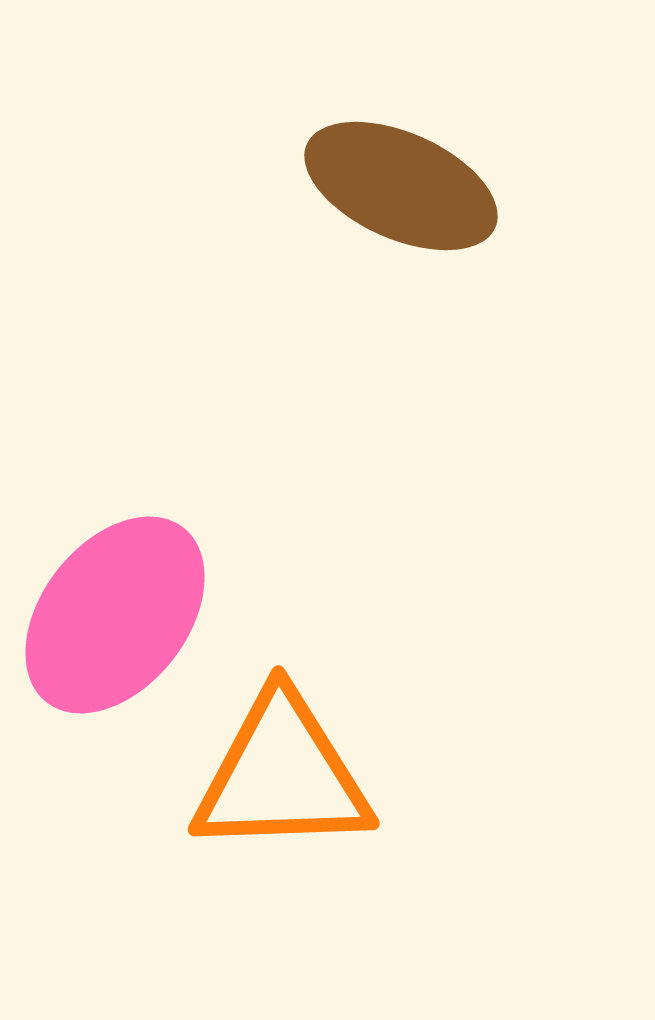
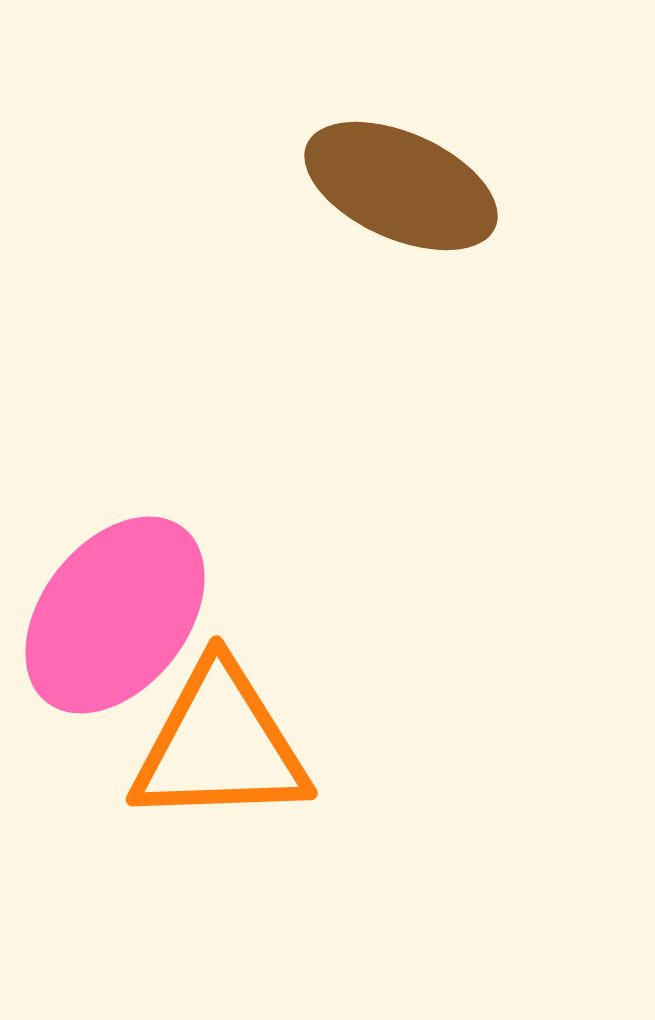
orange triangle: moved 62 px left, 30 px up
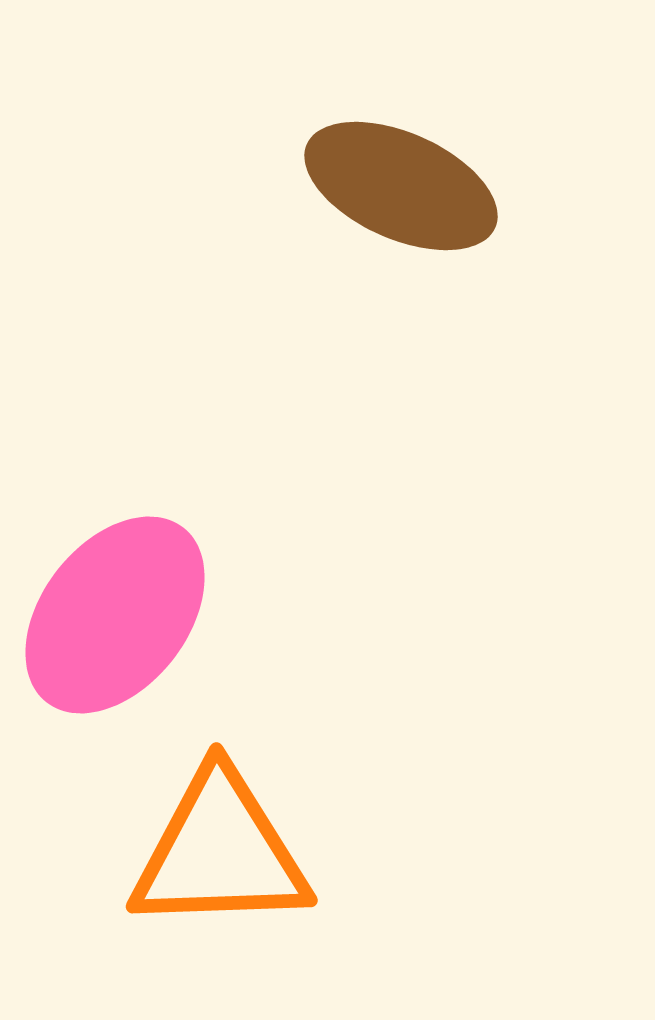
orange triangle: moved 107 px down
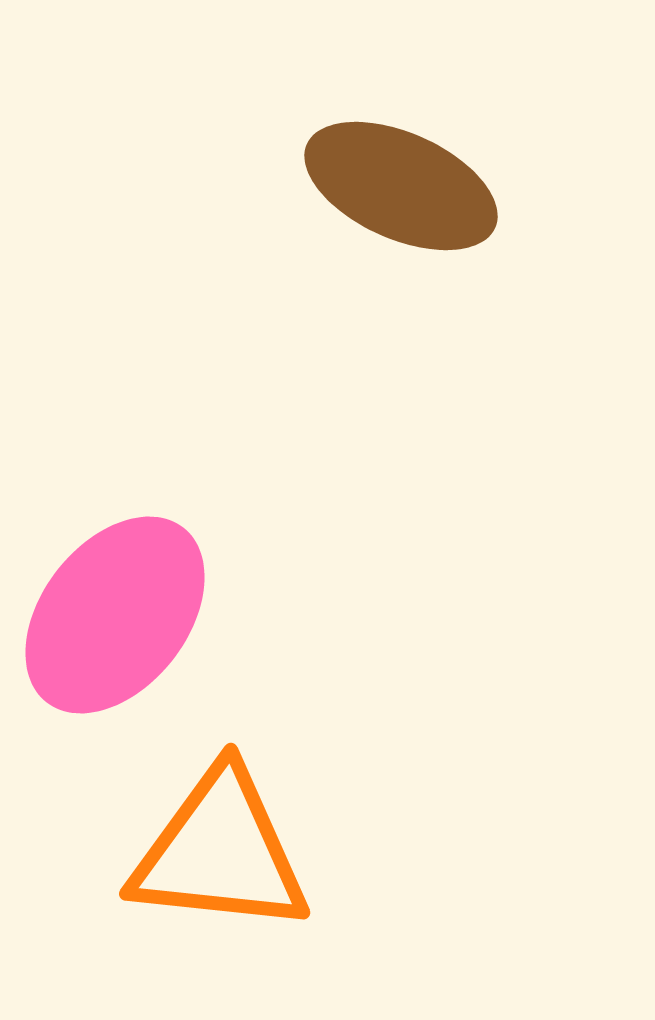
orange triangle: rotated 8 degrees clockwise
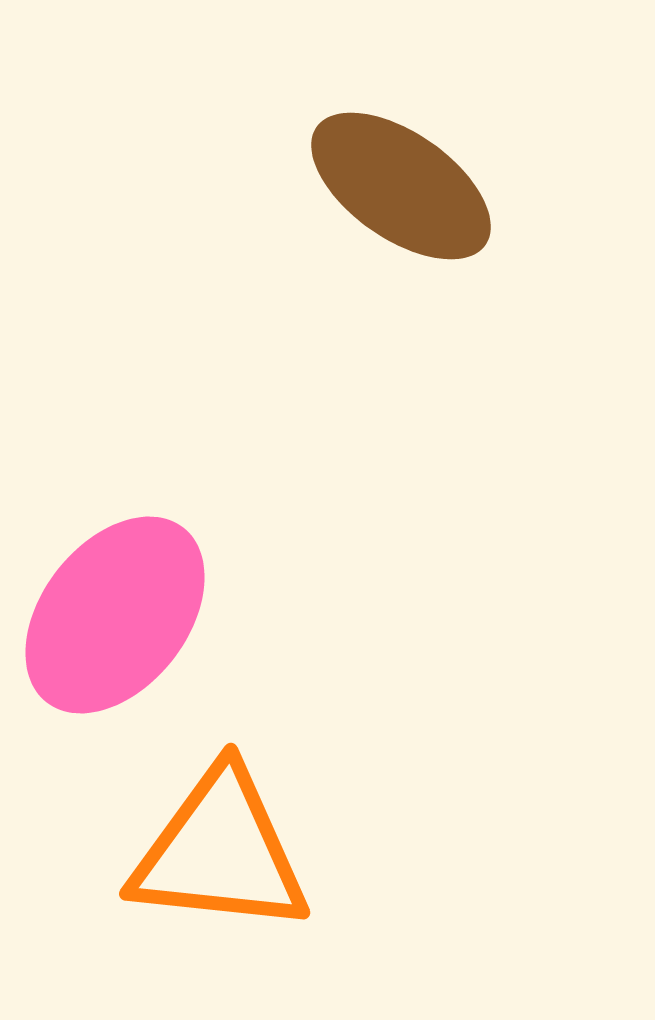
brown ellipse: rotated 11 degrees clockwise
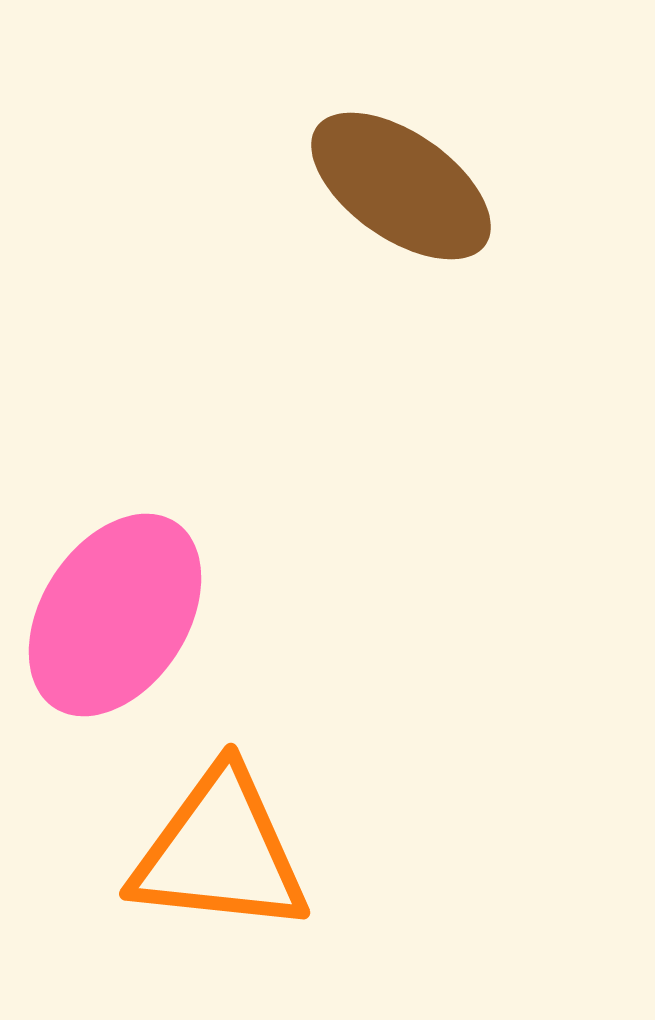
pink ellipse: rotated 5 degrees counterclockwise
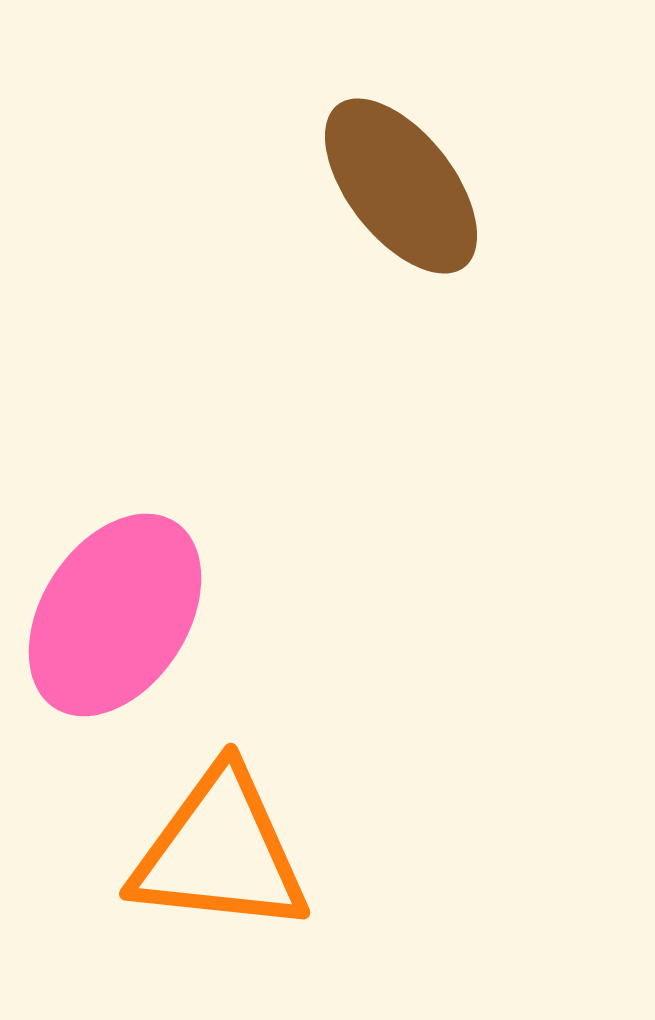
brown ellipse: rotated 17 degrees clockwise
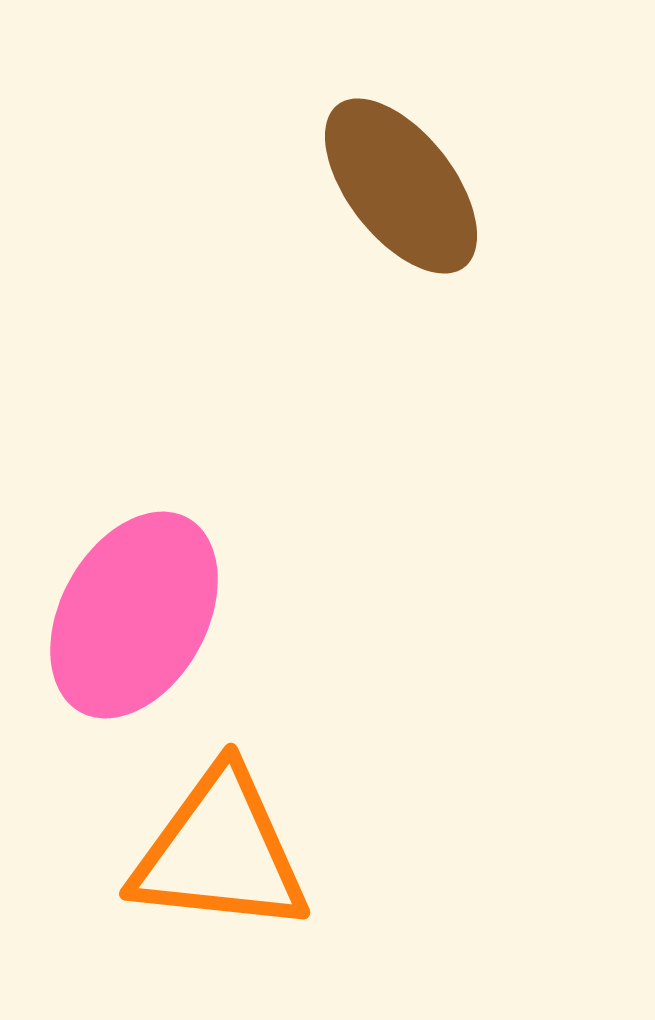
pink ellipse: moved 19 px right; rotated 4 degrees counterclockwise
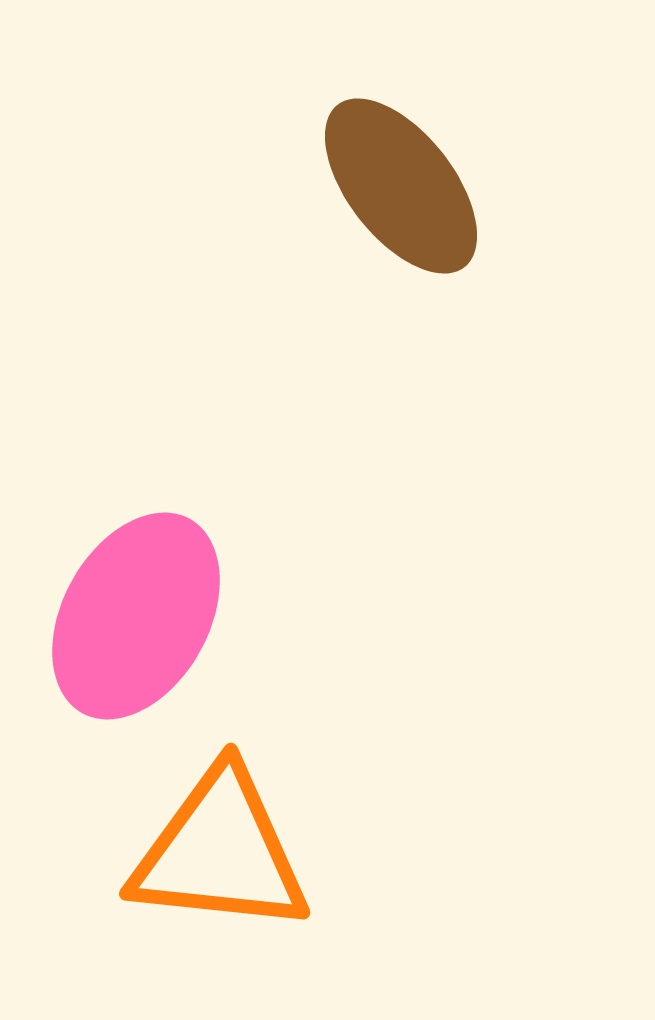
pink ellipse: moved 2 px right, 1 px down
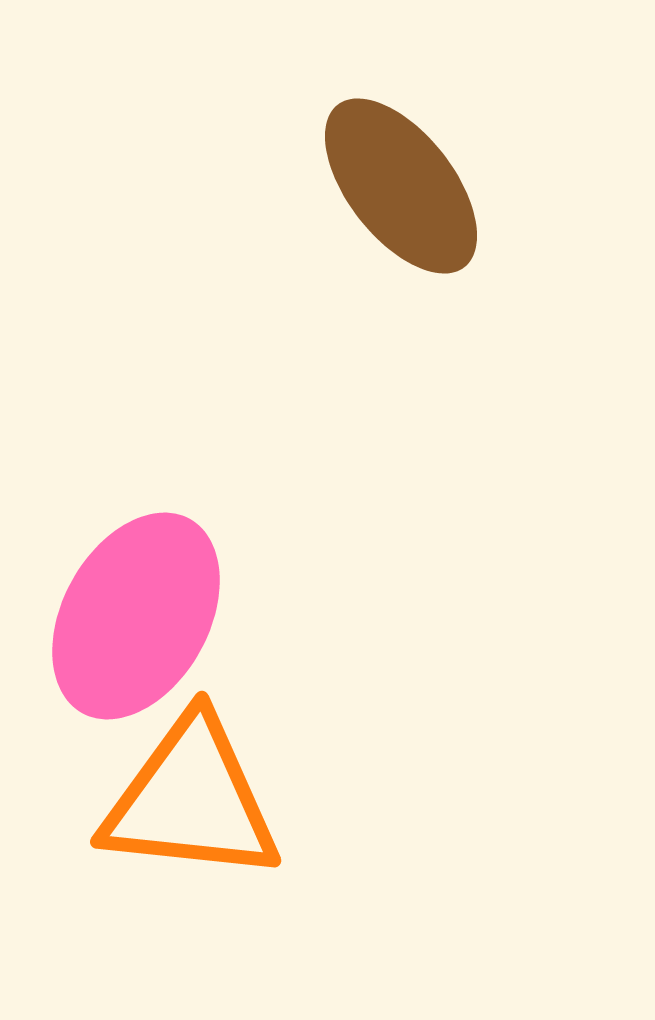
orange triangle: moved 29 px left, 52 px up
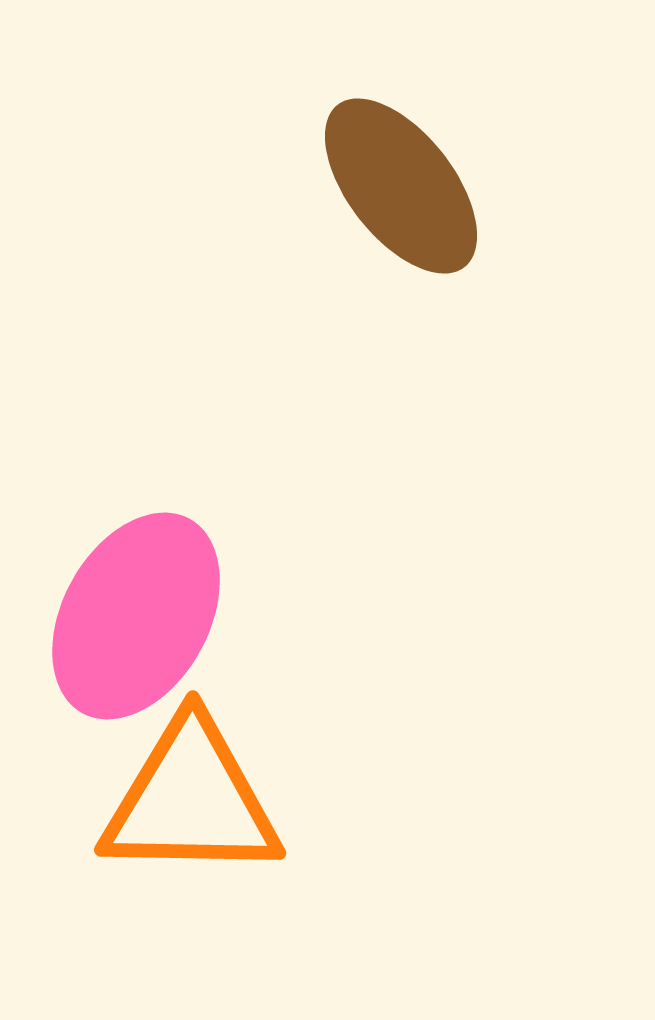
orange triangle: rotated 5 degrees counterclockwise
